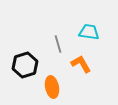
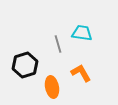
cyan trapezoid: moved 7 px left, 1 px down
orange L-shape: moved 9 px down
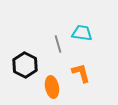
black hexagon: rotated 15 degrees counterclockwise
orange L-shape: rotated 15 degrees clockwise
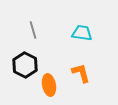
gray line: moved 25 px left, 14 px up
orange ellipse: moved 3 px left, 2 px up
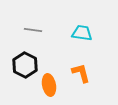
gray line: rotated 66 degrees counterclockwise
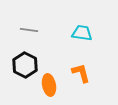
gray line: moved 4 px left
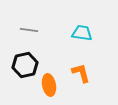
black hexagon: rotated 20 degrees clockwise
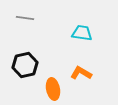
gray line: moved 4 px left, 12 px up
orange L-shape: rotated 45 degrees counterclockwise
orange ellipse: moved 4 px right, 4 px down
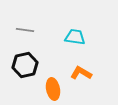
gray line: moved 12 px down
cyan trapezoid: moved 7 px left, 4 px down
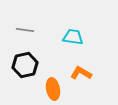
cyan trapezoid: moved 2 px left
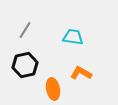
gray line: rotated 66 degrees counterclockwise
